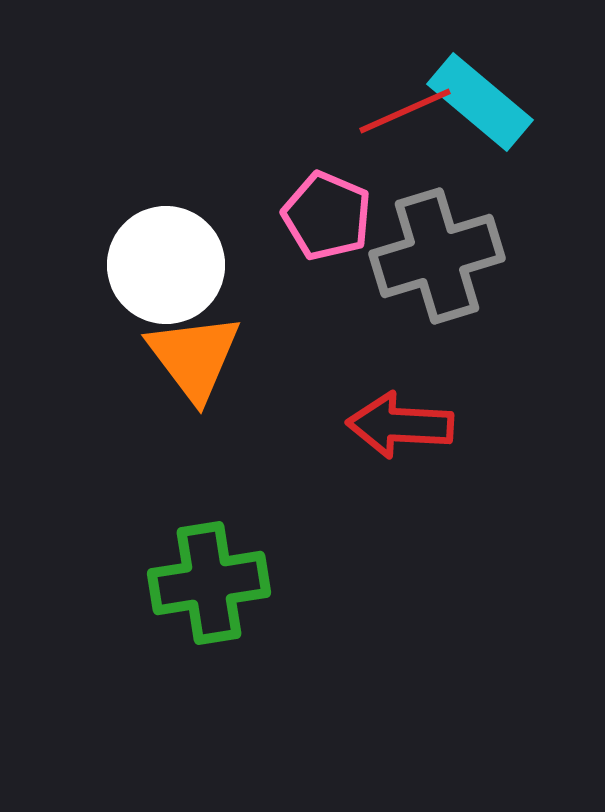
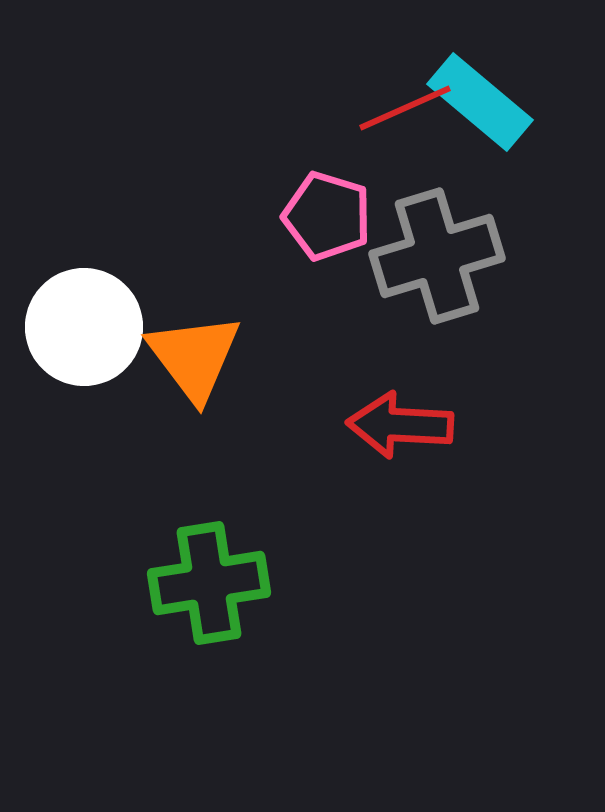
red line: moved 3 px up
pink pentagon: rotated 6 degrees counterclockwise
white circle: moved 82 px left, 62 px down
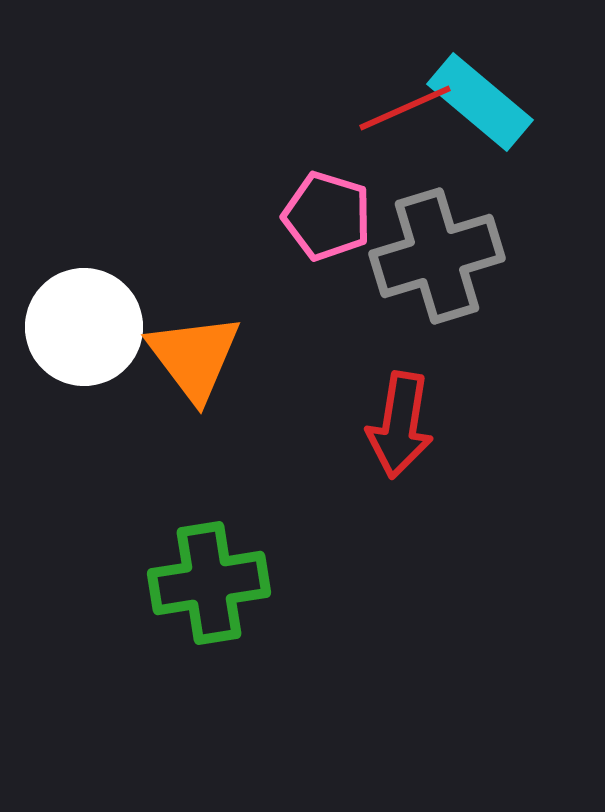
red arrow: rotated 84 degrees counterclockwise
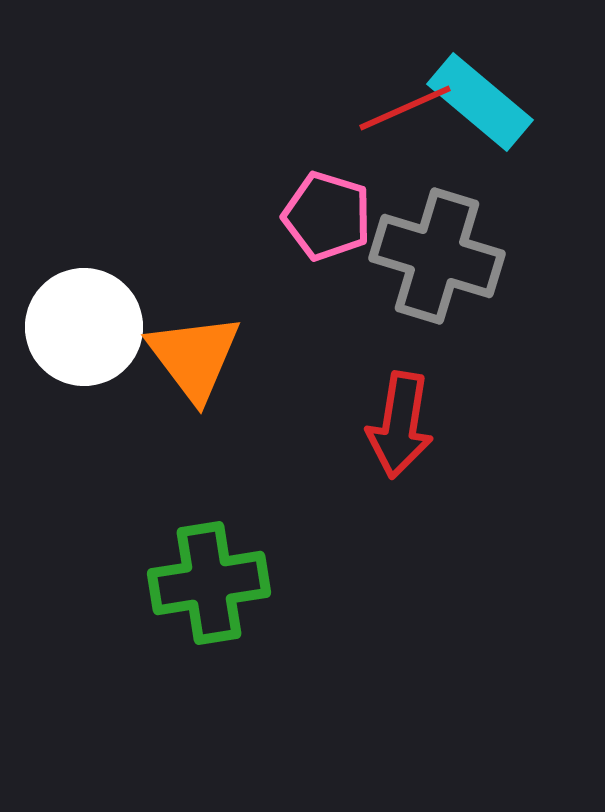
gray cross: rotated 34 degrees clockwise
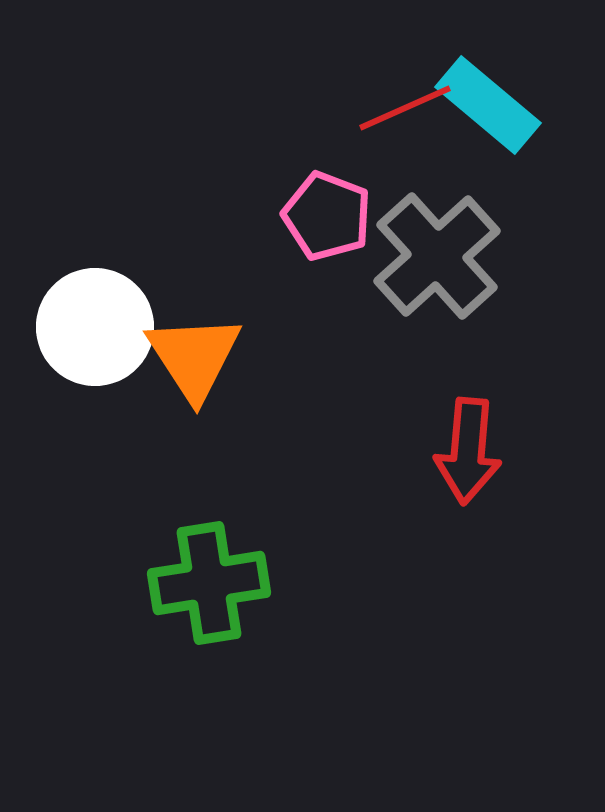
cyan rectangle: moved 8 px right, 3 px down
pink pentagon: rotated 4 degrees clockwise
gray cross: rotated 31 degrees clockwise
white circle: moved 11 px right
orange triangle: rotated 4 degrees clockwise
red arrow: moved 68 px right, 26 px down; rotated 4 degrees counterclockwise
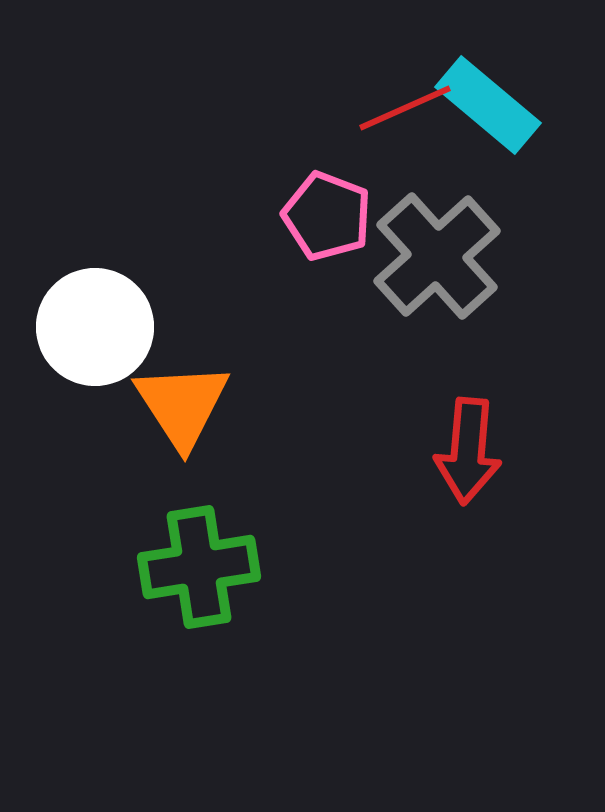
orange triangle: moved 12 px left, 48 px down
green cross: moved 10 px left, 16 px up
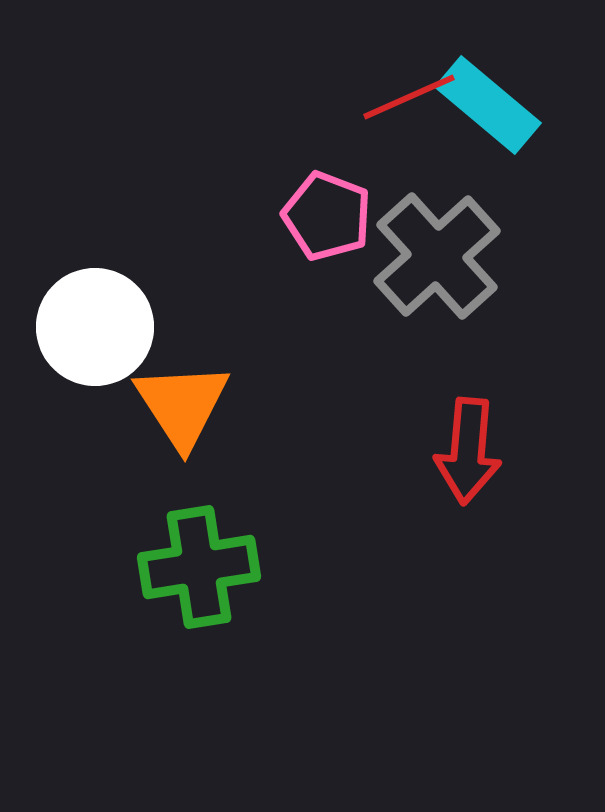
red line: moved 4 px right, 11 px up
